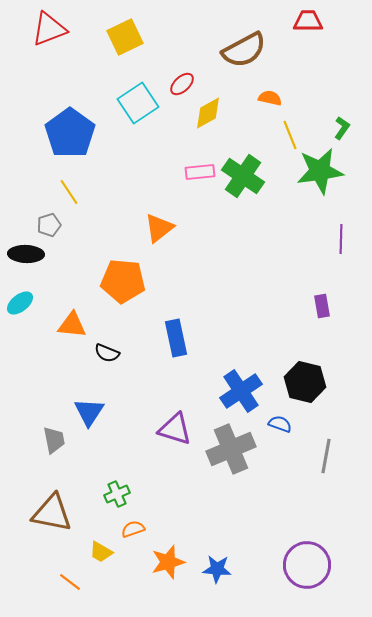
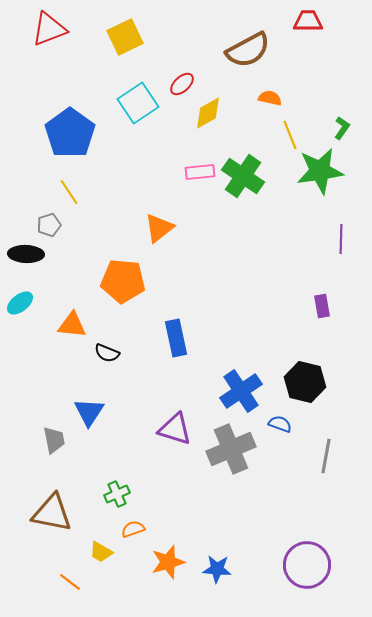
brown semicircle at (244, 50): moved 4 px right
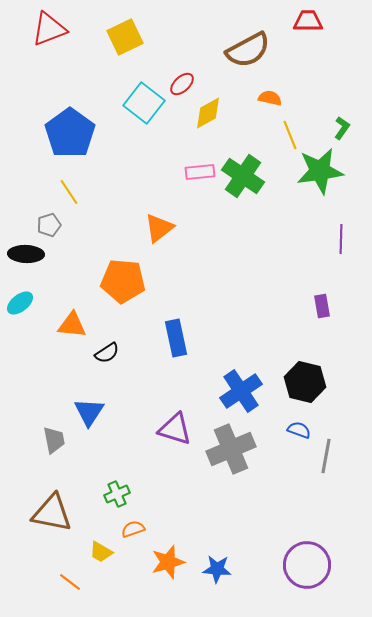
cyan square at (138, 103): moved 6 px right; rotated 18 degrees counterclockwise
black semicircle at (107, 353): rotated 55 degrees counterclockwise
blue semicircle at (280, 424): moved 19 px right, 6 px down
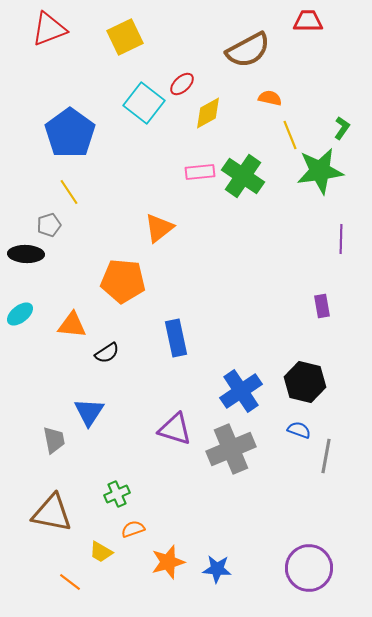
cyan ellipse at (20, 303): moved 11 px down
purple circle at (307, 565): moved 2 px right, 3 px down
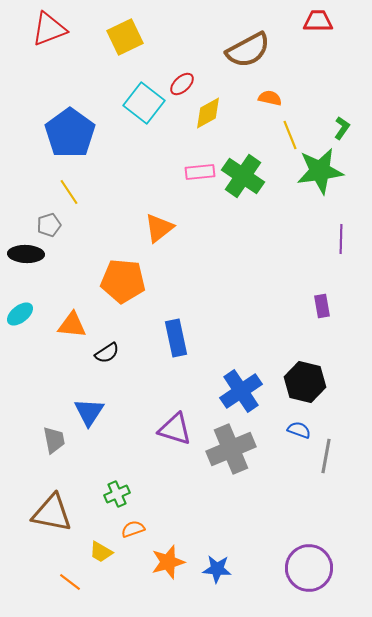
red trapezoid at (308, 21): moved 10 px right
